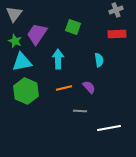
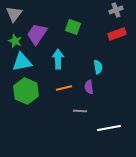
red rectangle: rotated 18 degrees counterclockwise
cyan semicircle: moved 1 px left, 7 px down
purple semicircle: rotated 144 degrees counterclockwise
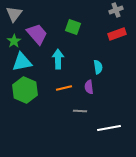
purple trapezoid: rotated 105 degrees clockwise
green star: moved 1 px left; rotated 16 degrees clockwise
green hexagon: moved 1 px left, 1 px up
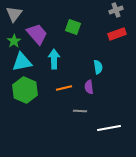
cyan arrow: moved 4 px left
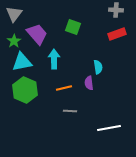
gray cross: rotated 24 degrees clockwise
purple semicircle: moved 4 px up
gray line: moved 10 px left
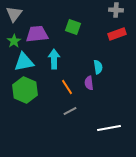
purple trapezoid: rotated 55 degrees counterclockwise
cyan triangle: moved 2 px right
orange line: moved 3 px right, 1 px up; rotated 70 degrees clockwise
gray line: rotated 32 degrees counterclockwise
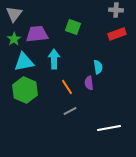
green star: moved 2 px up
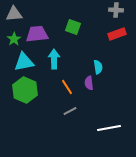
gray triangle: rotated 48 degrees clockwise
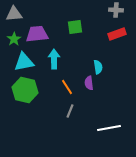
green square: moved 2 px right; rotated 28 degrees counterclockwise
green hexagon: rotated 10 degrees counterclockwise
gray line: rotated 40 degrees counterclockwise
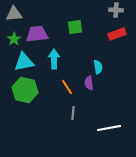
gray line: moved 3 px right, 2 px down; rotated 16 degrees counterclockwise
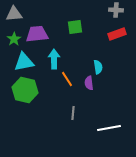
orange line: moved 8 px up
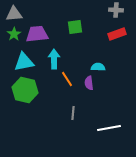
green star: moved 5 px up
cyan semicircle: rotated 80 degrees counterclockwise
